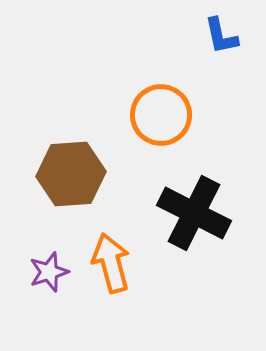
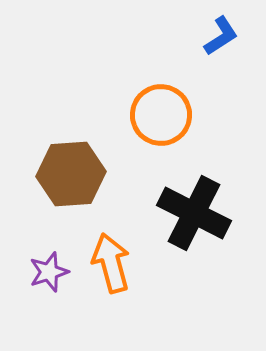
blue L-shape: rotated 111 degrees counterclockwise
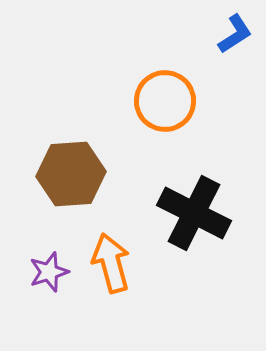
blue L-shape: moved 14 px right, 2 px up
orange circle: moved 4 px right, 14 px up
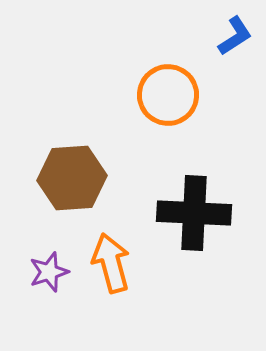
blue L-shape: moved 2 px down
orange circle: moved 3 px right, 6 px up
brown hexagon: moved 1 px right, 4 px down
black cross: rotated 24 degrees counterclockwise
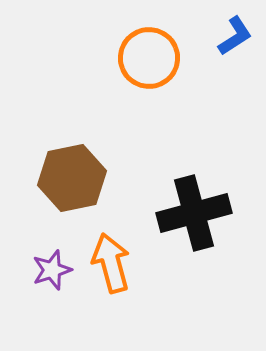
orange circle: moved 19 px left, 37 px up
brown hexagon: rotated 8 degrees counterclockwise
black cross: rotated 18 degrees counterclockwise
purple star: moved 3 px right, 2 px up
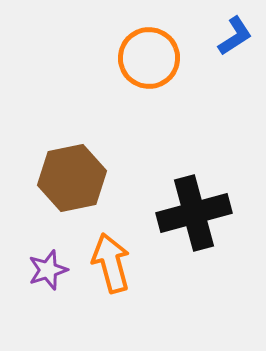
purple star: moved 4 px left
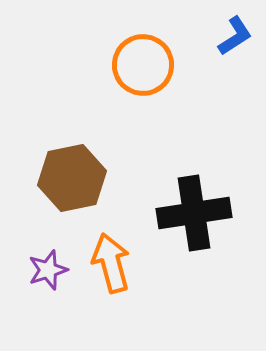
orange circle: moved 6 px left, 7 px down
black cross: rotated 6 degrees clockwise
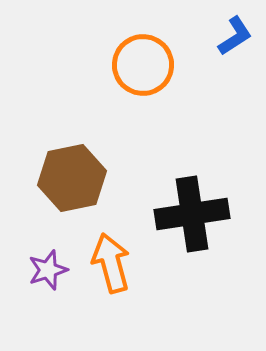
black cross: moved 2 px left, 1 px down
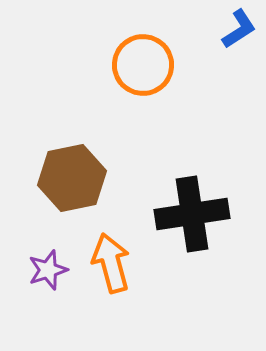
blue L-shape: moved 4 px right, 7 px up
